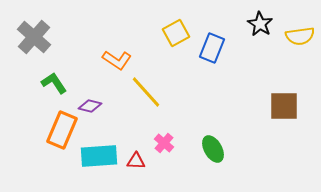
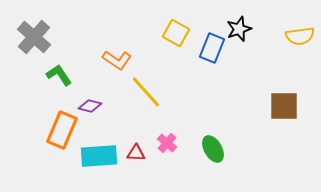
black star: moved 21 px left, 5 px down; rotated 20 degrees clockwise
yellow square: rotated 32 degrees counterclockwise
green L-shape: moved 5 px right, 8 px up
pink cross: moved 3 px right
red triangle: moved 8 px up
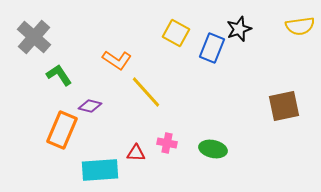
yellow semicircle: moved 10 px up
brown square: rotated 12 degrees counterclockwise
pink cross: rotated 30 degrees counterclockwise
green ellipse: rotated 48 degrees counterclockwise
cyan rectangle: moved 1 px right, 14 px down
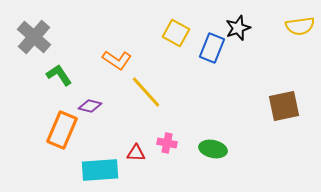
black star: moved 1 px left, 1 px up
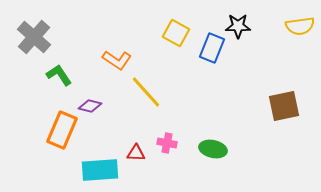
black star: moved 2 px up; rotated 20 degrees clockwise
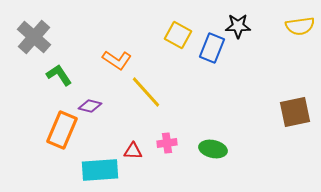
yellow square: moved 2 px right, 2 px down
brown square: moved 11 px right, 6 px down
pink cross: rotated 18 degrees counterclockwise
red triangle: moved 3 px left, 2 px up
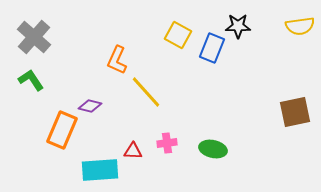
orange L-shape: rotated 80 degrees clockwise
green L-shape: moved 28 px left, 5 px down
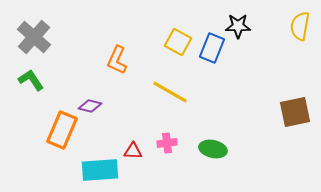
yellow semicircle: rotated 108 degrees clockwise
yellow square: moved 7 px down
yellow line: moved 24 px right; rotated 18 degrees counterclockwise
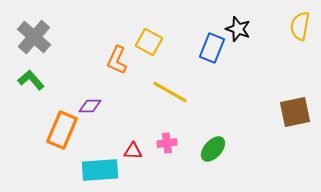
black star: moved 3 px down; rotated 20 degrees clockwise
yellow square: moved 29 px left
green L-shape: rotated 8 degrees counterclockwise
purple diamond: rotated 15 degrees counterclockwise
green ellipse: rotated 60 degrees counterclockwise
